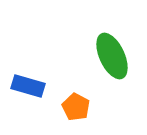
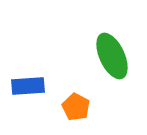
blue rectangle: rotated 20 degrees counterclockwise
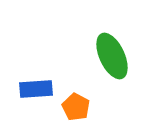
blue rectangle: moved 8 px right, 3 px down
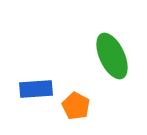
orange pentagon: moved 1 px up
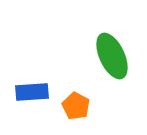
blue rectangle: moved 4 px left, 3 px down
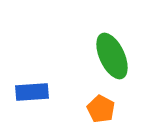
orange pentagon: moved 25 px right, 3 px down
